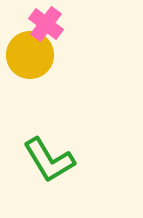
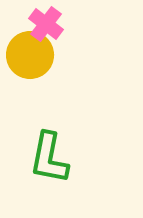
green L-shape: moved 2 px up; rotated 42 degrees clockwise
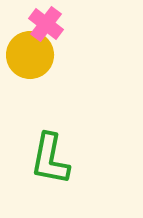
green L-shape: moved 1 px right, 1 px down
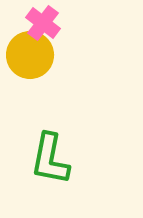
pink cross: moved 3 px left, 1 px up
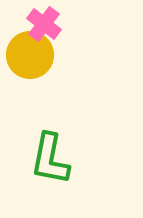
pink cross: moved 1 px right, 1 px down
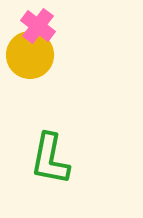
pink cross: moved 6 px left, 2 px down
